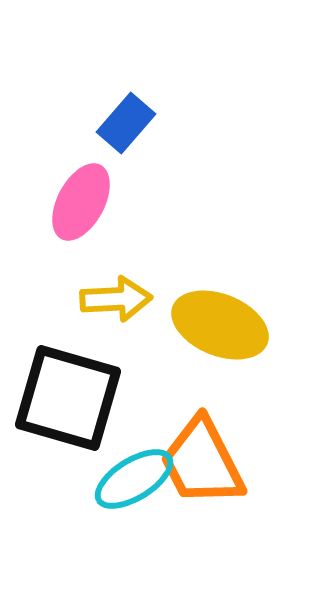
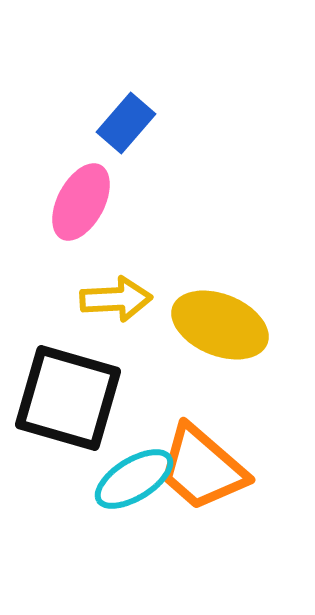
orange trapezoid: moved 6 px down; rotated 22 degrees counterclockwise
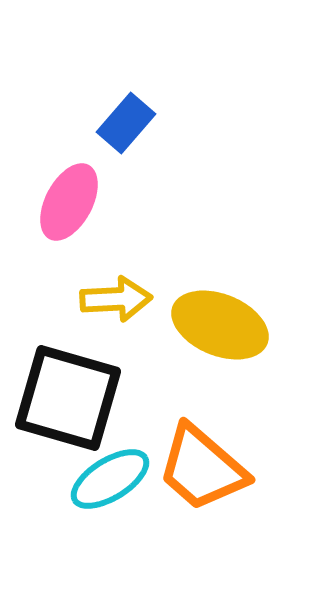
pink ellipse: moved 12 px left
cyan ellipse: moved 24 px left
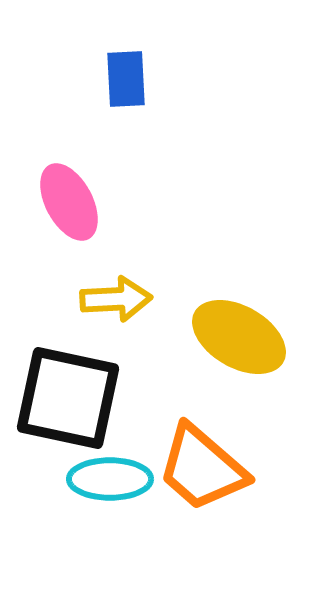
blue rectangle: moved 44 px up; rotated 44 degrees counterclockwise
pink ellipse: rotated 56 degrees counterclockwise
yellow ellipse: moved 19 px right, 12 px down; rotated 8 degrees clockwise
black square: rotated 4 degrees counterclockwise
cyan ellipse: rotated 32 degrees clockwise
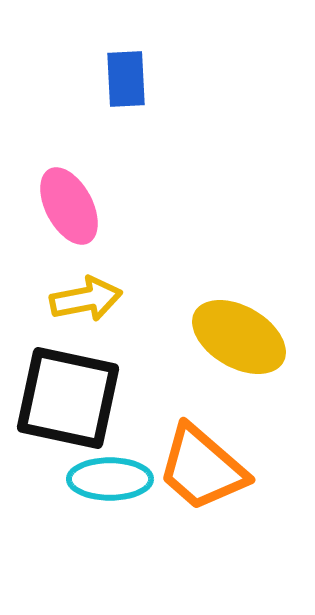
pink ellipse: moved 4 px down
yellow arrow: moved 30 px left; rotated 8 degrees counterclockwise
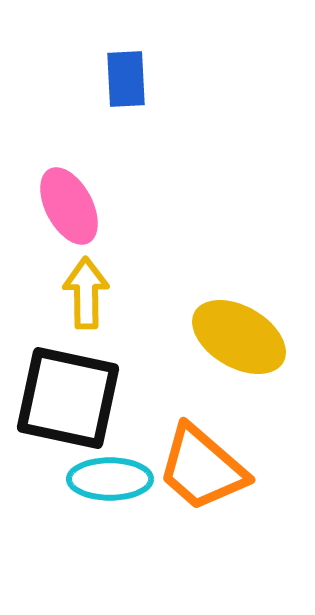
yellow arrow: moved 6 px up; rotated 80 degrees counterclockwise
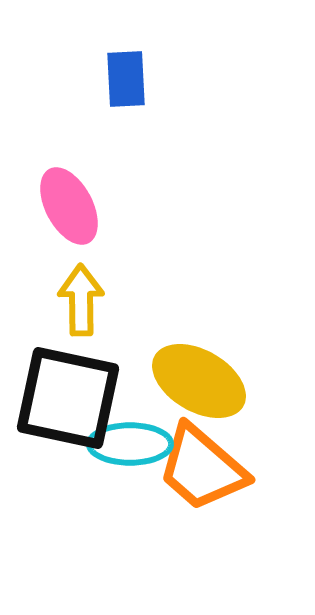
yellow arrow: moved 5 px left, 7 px down
yellow ellipse: moved 40 px left, 44 px down
cyan ellipse: moved 20 px right, 35 px up
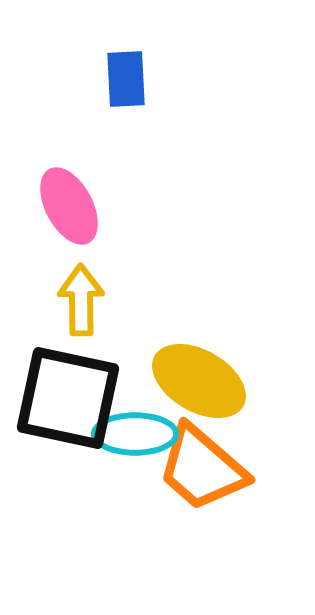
cyan ellipse: moved 5 px right, 10 px up
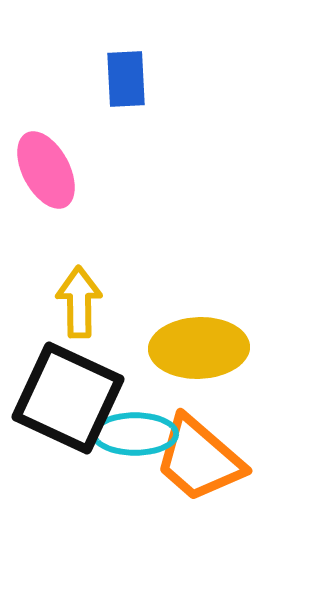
pink ellipse: moved 23 px left, 36 px up
yellow arrow: moved 2 px left, 2 px down
yellow ellipse: moved 33 px up; rotated 32 degrees counterclockwise
black square: rotated 13 degrees clockwise
orange trapezoid: moved 3 px left, 9 px up
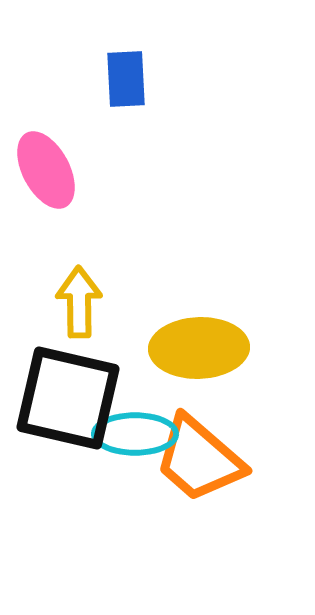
black square: rotated 12 degrees counterclockwise
